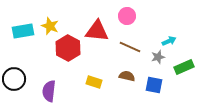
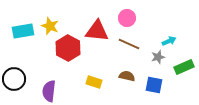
pink circle: moved 2 px down
brown line: moved 1 px left, 3 px up
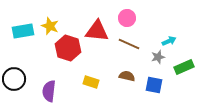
red hexagon: rotated 10 degrees counterclockwise
yellow rectangle: moved 3 px left
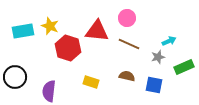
black circle: moved 1 px right, 2 px up
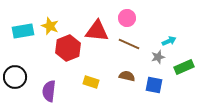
red hexagon: rotated 20 degrees clockwise
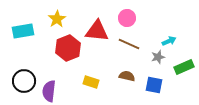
yellow star: moved 7 px right, 7 px up; rotated 18 degrees clockwise
black circle: moved 9 px right, 4 px down
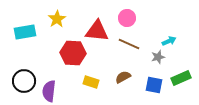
cyan rectangle: moved 2 px right, 1 px down
red hexagon: moved 5 px right, 5 px down; rotated 25 degrees clockwise
green rectangle: moved 3 px left, 11 px down
brown semicircle: moved 4 px left, 1 px down; rotated 42 degrees counterclockwise
